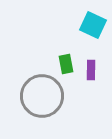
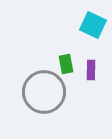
gray circle: moved 2 px right, 4 px up
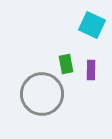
cyan square: moved 1 px left
gray circle: moved 2 px left, 2 px down
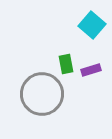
cyan square: rotated 16 degrees clockwise
purple rectangle: rotated 72 degrees clockwise
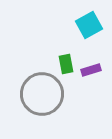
cyan square: moved 3 px left; rotated 20 degrees clockwise
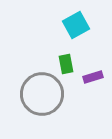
cyan square: moved 13 px left
purple rectangle: moved 2 px right, 7 px down
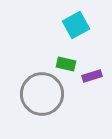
green rectangle: rotated 66 degrees counterclockwise
purple rectangle: moved 1 px left, 1 px up
